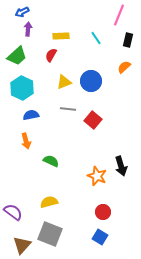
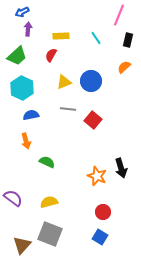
green semicircle: moved 4 px left, 1 px down
black arrow: moved 2 px down
purple semicircle: moved 14 px up
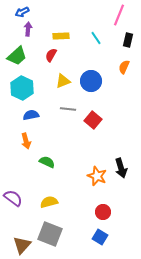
orange semicircle: rotated 24 degrees counterclockwise
yellow triangle: moved 1 px left, 1 px up
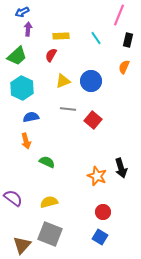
blue semicircle: moved 2 px down
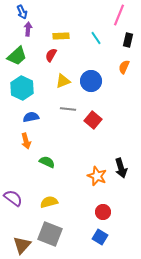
blue arrow: rotated 88 degrees counterclockwise
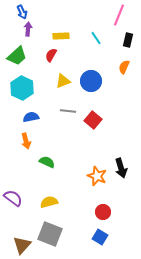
gray line: moved 2 px down
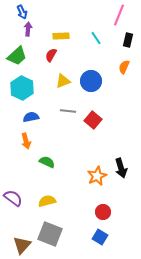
orange star: rotated 24 degrees clockwise
yellow semicircle: moved 2 px left, 1 px up
